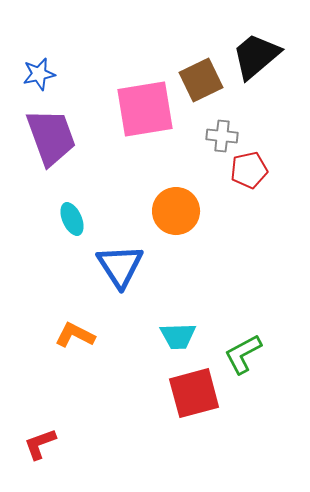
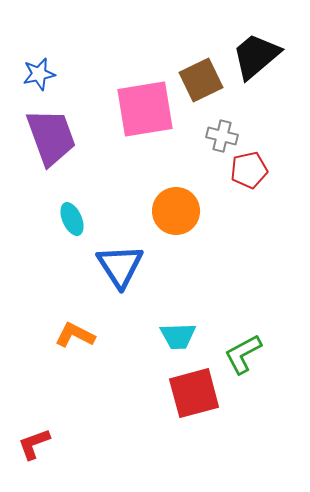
gray cross: rotated 8 degrees clockwise
red L-shape: moved 6 px left
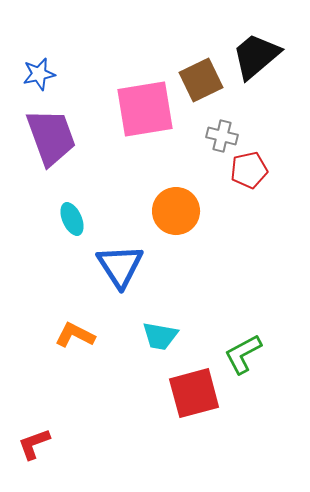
cyan trapezoid: moved 18 px left; rotated 12 degrees clockwise
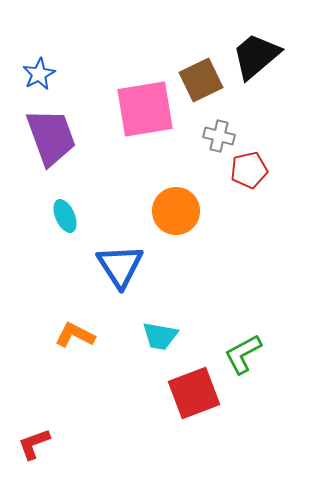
blue star: rotated 16 degrees counterclockwise
gray cross: moved 3 px left
cyan ellipse: moved 7 px left, 3 px up
red square: rotated 6 degrees counterclockwise
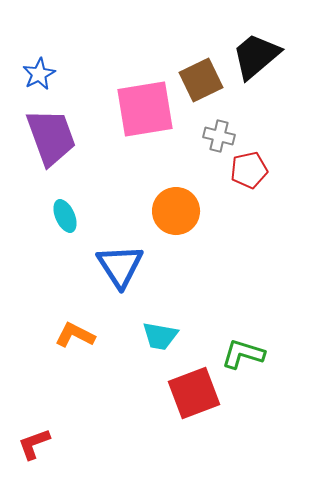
green L-shape: rotated 45 degrees clockwise
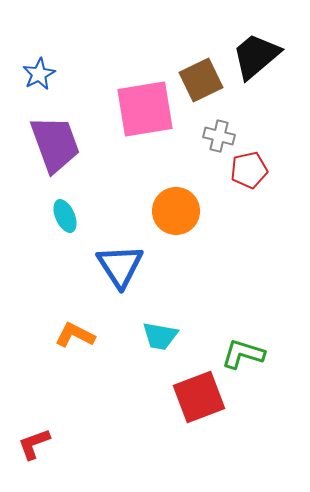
purple trapezoid: moved 4 px right, 7 px down
red square: moved 5 px right, 4 px down
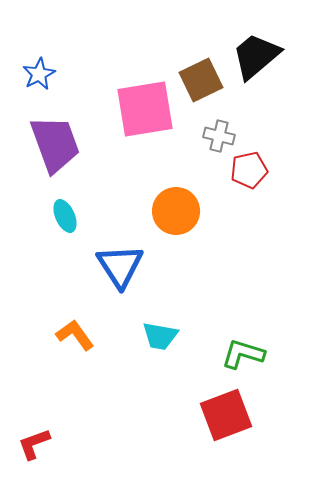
orange L-shape: rotated 27 degrees clockwise
red square: moved 27 px right, 18 px down
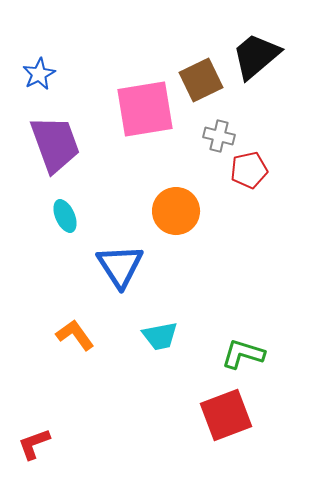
cyan trapezoid: rotated 21 degrees counterclockwise
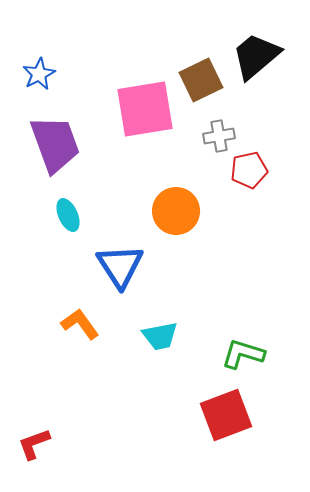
gray cross: rotated 24 degrees counterclockwise
cyan ellipse: moved 3 px right, 1 px up
orange L-shape: moved 5 px right, 11 px up
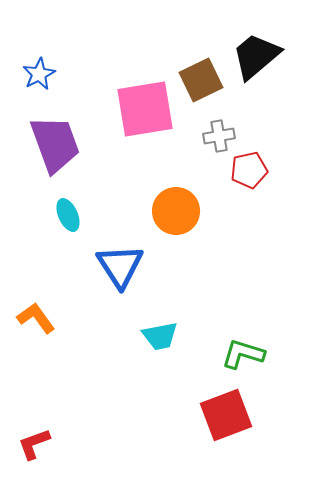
orange L-shape: moved 44 px left, 6 px up
